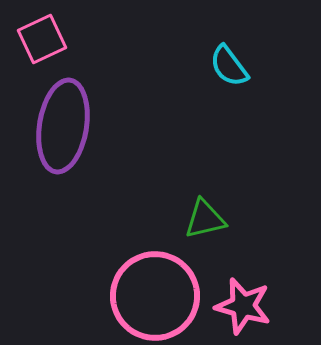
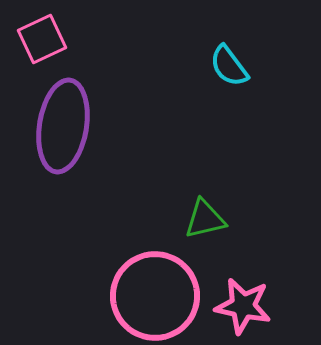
pink star: rotated 4 degrees counterclockwise
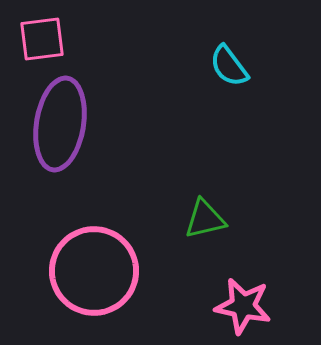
pink square: rotated 18 degrees clockwise
purple ellipse: moved 3 px left, 2 px up
pink circle: moved 61 px left, 25 px up
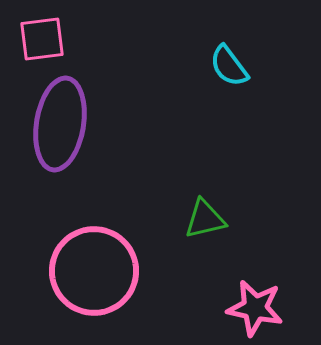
pink star: moved 12 px right, 2 px down
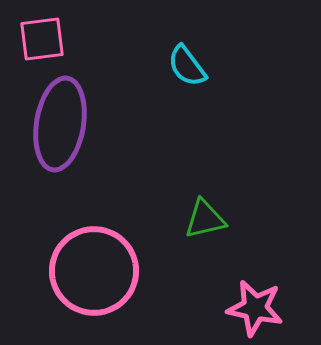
cyan semicircle: moved 42 px left
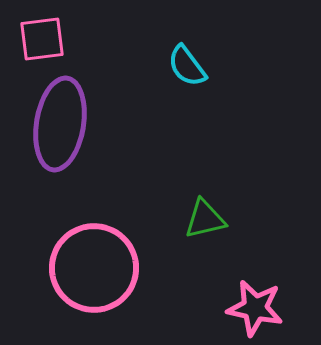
pink circle: moved 3 px up
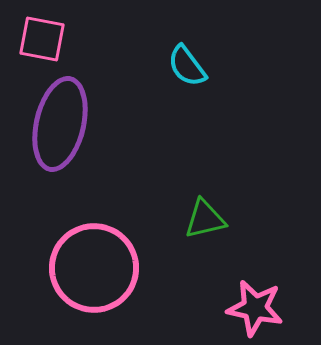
pink square: rotated 18 degrees clockwise
purple ellipse: rotated 4 degrees clockwise
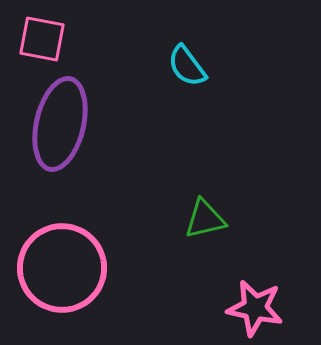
pink circle: moved 32 px left
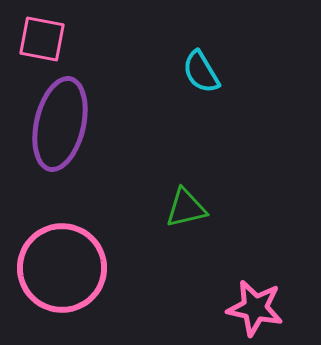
cyan semicircle: moved 14 px right, 6 px down; rotated 6 degrees clockwise
green triangle: moved 19 px left, 11 px up
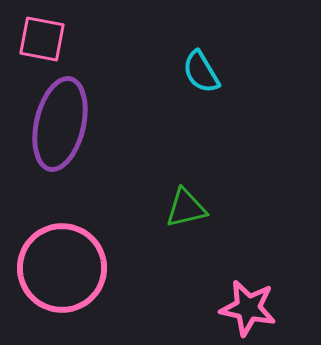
pink star: moved 7 px left
